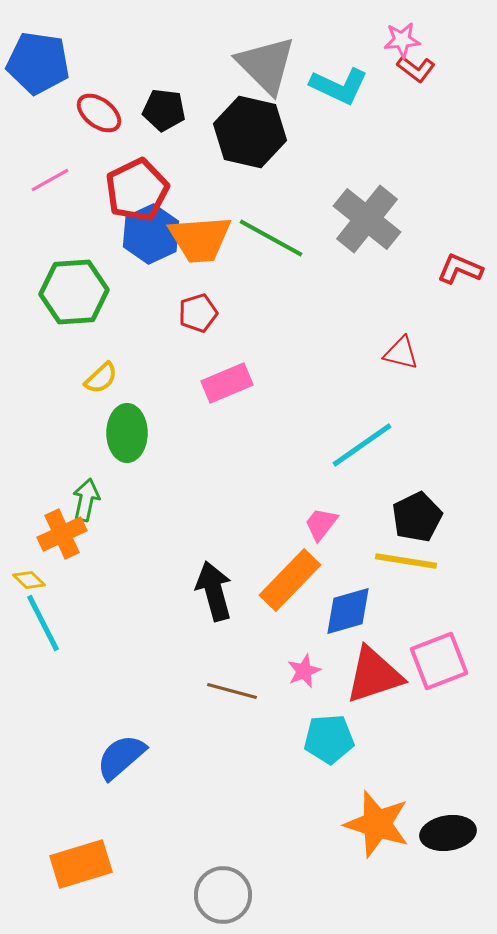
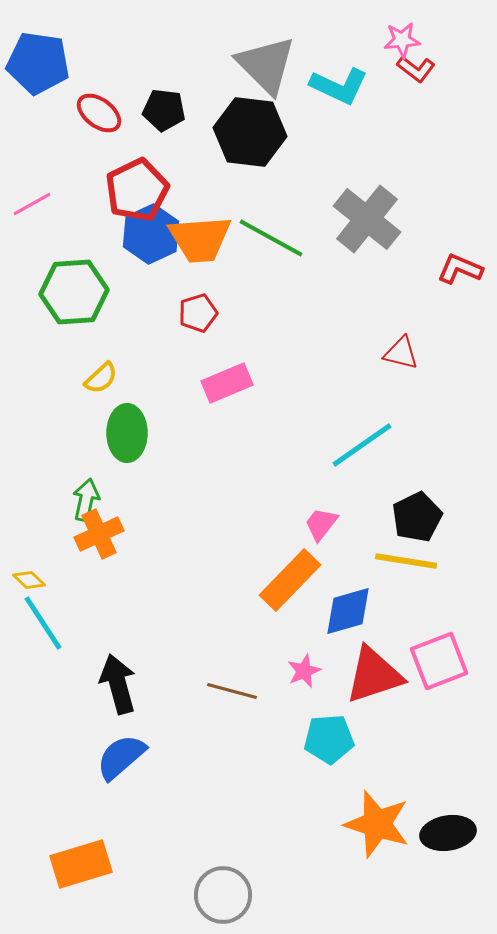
black hexagon at (250, 132): rotated 6 degrees counterclockwise
pink line at (50, 180): moved 18 px left, 24 px down
orange cross at (62, 534): moved 37 px right
black arrow at (214, 591): moved 96 px left, 93 px down
cyan line at (43, 623): rotated 6 degrees counterclockwise
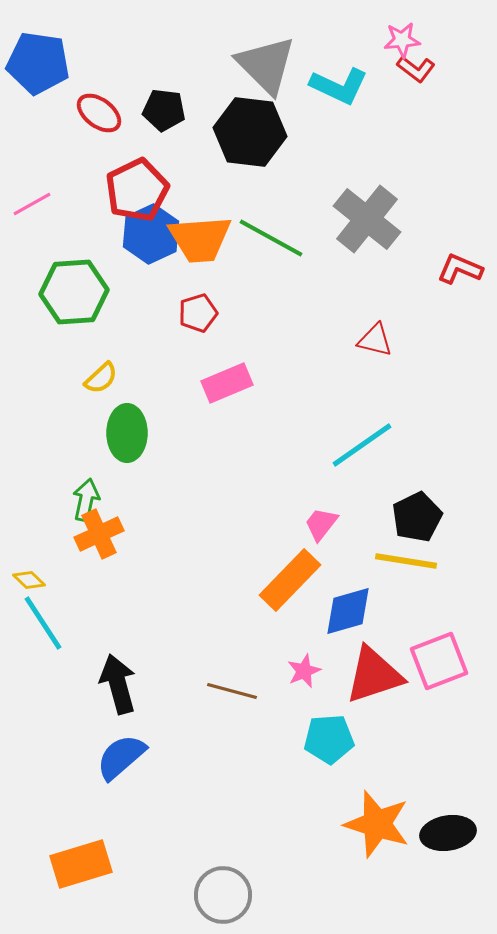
red triangle at (401, 353): moved 26 px left, 13 px up
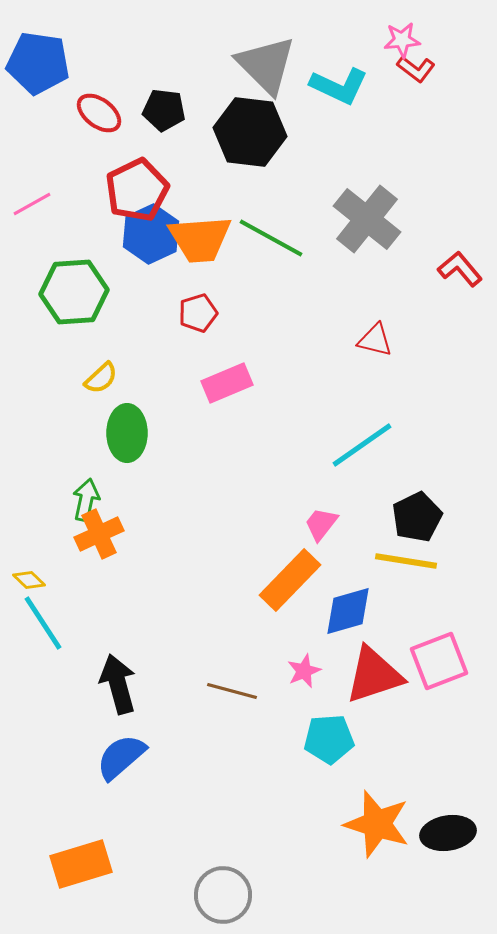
red L-shape at (460, 269): rotated 27 degrees clockwise
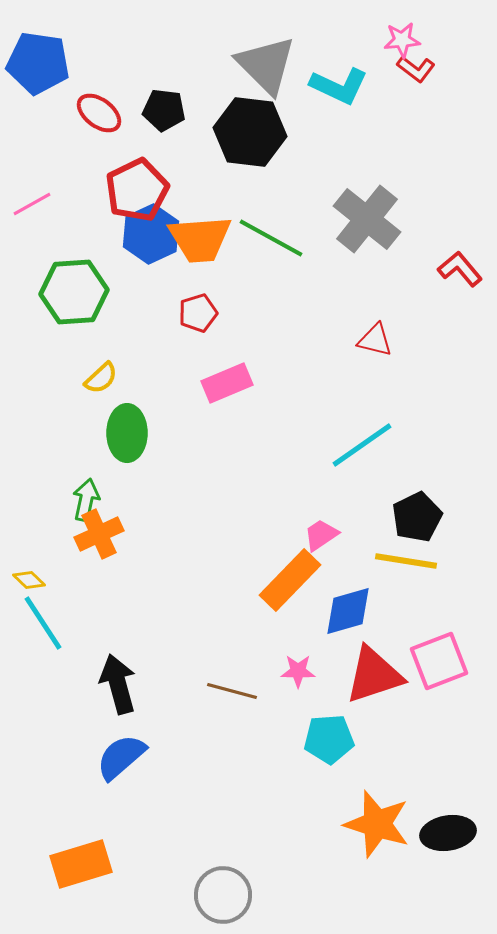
pink trapezoid at (321, 524): moved 11 px down; rotated 18 degrees clockwise
pink star at (304, 671): moved 6 px left; rotated 24 degrees clockwise
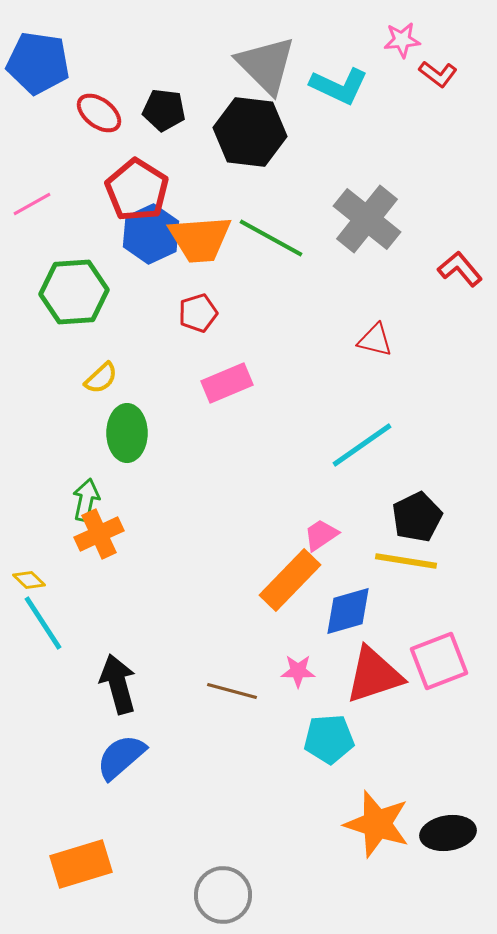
red L-shape at (416, 69): moved 22 px right, 5 px down
red pentagon at (137, 190): rotated 14 degrees counterclockwise
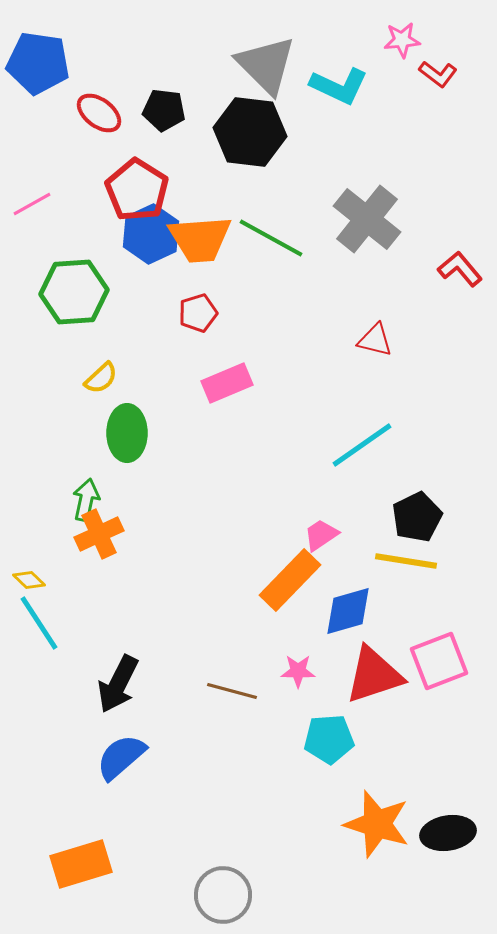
cyan line at (43, 623): moved 4 px left
black arrow at (118, 684): rotated 138 degrees counterclockwise
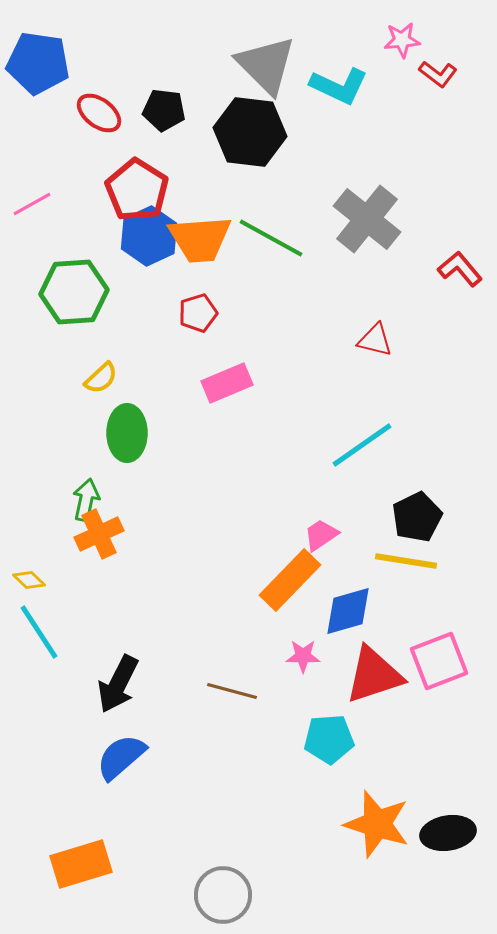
blue hexagon at (151, 234): moved 2 px left, 2 px down
cyan line at (39, 623): moved 9 px down
pink star at (298, 671): moved 5 px right, 15 px up
